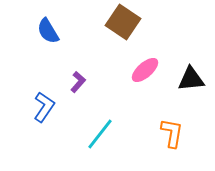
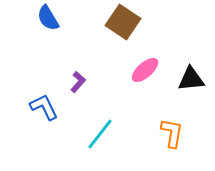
blue semicircle: moved 13 px up
blue L-shape: rotated 60 degrees counterclockwise
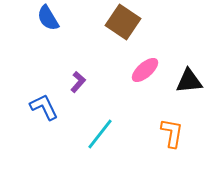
black triangle: moved 2 px left, 2 px down
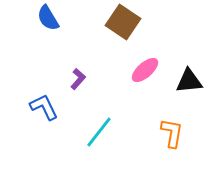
purple L-shape: moved 3 px up
cyan line: moved 1 px left, 2 px up
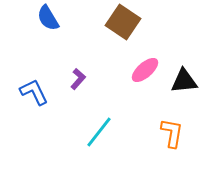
black triangle: moved 5 px left
blue L-shape: moved 10 px left, 15 px up
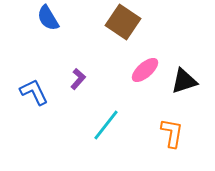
black triangle: rotated 12 degrees counterclockwise
cyan line: moved 7 px right, 7 px up
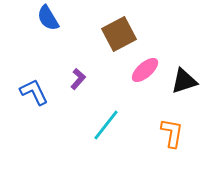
brown square: moved 4 px left, 12 px down; rotated 28 degrees clockwise
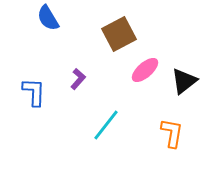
black triangle: rotated 20 degrees counterclockwise
blue L-shape: rotated 28 degrees clockwise
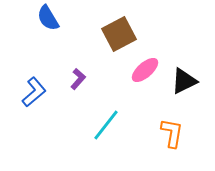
black triangle: rotated 12 degrees clockwise
blue L-shape: rotated 48 degrees clockwise
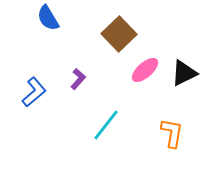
brown square: rotated 16 degrees counterclockwise
black triangle: moved 8 px up
